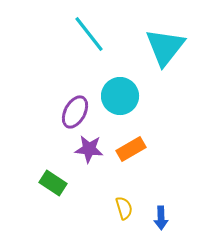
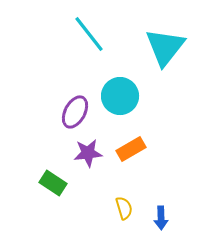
purple star: moved 1 px left, 4 px down; rotated 12 degrees counterclockwise
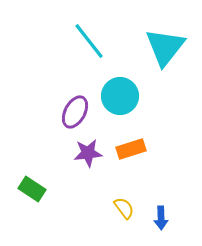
cyan line: moved 7 px down
orange rectangle: rotated 12 degrees clockwise
green rectangle: moved 21 px left, 6 px down
yellow semicircle: rotated 20 degrees counterclockwise
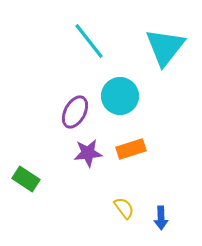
green rectangle: moved 6 px left, 10 px up
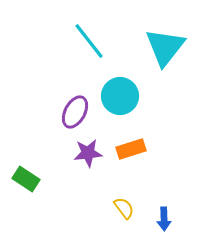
blue arrow: moved 3 px right, 1 px down
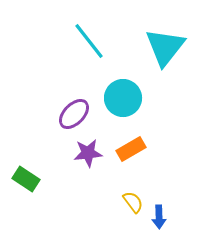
cyan circle: moved 3 px right, 2 px down
purple ellipse: moved 1 px left, 2 px down; rotated 16 degrees clockwise
orange rectangle: rotated 12 degrees counterclockwise
yellow semicircle: moved 9 px right, 6 px up
blue arrow: moved 5 px left, 2 px up
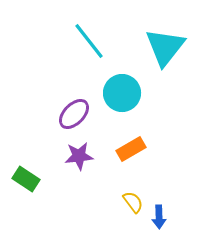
cyan circle: moved 1 px left, 5 px up
purple star: moved 9 px left, 3 px down
